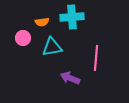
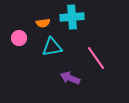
orange semicircle: moved 1 px right, 1 px down
pink circle: moved 4 px left
pink line: rotated 40 degrees counterclockwise
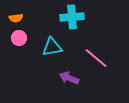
orange semicircle: moved 27 px left, 5 px up
pink line: rotated 15 degrees counterclockwise
purple arrow: moved 1 px left
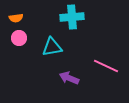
pink line: moved 10 px right, 8 px down; rotated 15 degrees counterclockwise
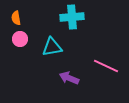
orange semicircle: rotated 88 degrees clockwise
pink circle: moved 1 px right, 1 px down
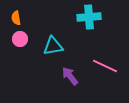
cyan cross: moved 17 px right
cyan triangle: moved 1 px right, 1 px up
pink line: moved 1 px left
purple arrow: moved 1 px right, 2 px up; rotated 30 degrees clockwise
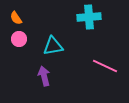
orange semicircle: rotated 24 degrees counterclockwise
pink circle: moved 1 px left
purple arrow: moved 26 px left; rotated 24 degrees clockwise
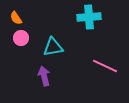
pink circle: moved 2 px right, 1 px up
cyan triangle: moved 1 px down
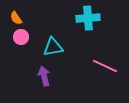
cyan cross: moved 1 px left, 1 px down
pink circle: moved 1 px up
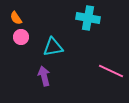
cyan cross: rotated 15 degrees clockwise
pink line: moved 6 px right, 5 px down
